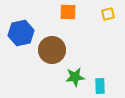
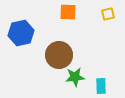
brown circle: moved 7 px right, 5 px down
cyan rectangle: moved 1 px right
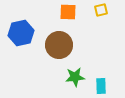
yellow square: moved 7 px left, 4 px up
brown circle: moved 10 px up
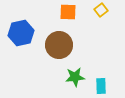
yellow square: rotated 24 degrees counterclockwise
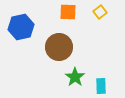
yellow square: moved 1 px left, 2 px down
blue hexagon: moved 6 px up
brown circle: moved 2 px down
green star: rotated 30 degrees counterclockwise
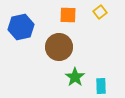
orange square: moved 3 px down
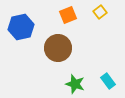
orange square: rotated 24 degrees counterclockwise
brown circle: moved 1 px left, 1 px down
green star: moved 7 px down; rotated 18 degrees counterclockwise
cyan rectangle: moved 7 px right, 5 px up; rotated 35 degrees counterclockwise
